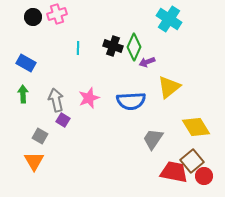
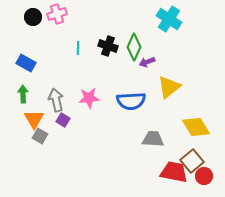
black cross: moved 5 px left
pink star: rotated 15 degrees clockwise
gray trapezoid: rotated 60 degrees clockwise
orange triangle: moved 42 px up
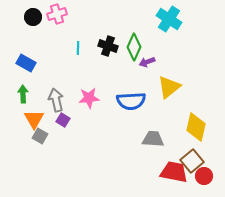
yellow diamond: rotated 44 degrees clockwise
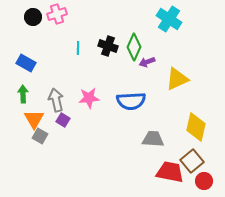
yellow triangle: moved 8 px right, 8 px up; rotated 15 degrees clockwise
red trapezoid: moved 4 px left
red circle: moved 5 px down
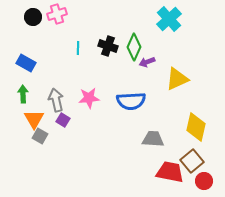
cyan cross: rotated 15 degrees clockwise
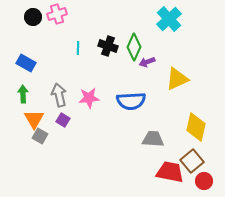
gray arrow: moved 3 px right, 5 px up
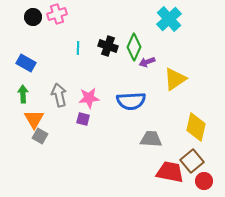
yellow triangle: moved 2 px left; rotated 10 degrees counterclockwise
purple square: moved 20 px right, 1 px up; rotated 16 degrees counterclockwise
gray trapezoid: moved 2 px left
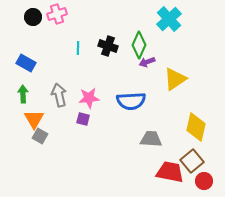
green diamond: moved 5 px right, 2 px up
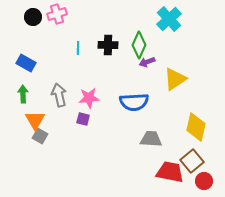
black cross: moved 1 px up; rotated 18 degrees counterclockwise
blue semicircle: moved 3 px right, 1 px down
orange triangle: moved 1 px right, 1 px down
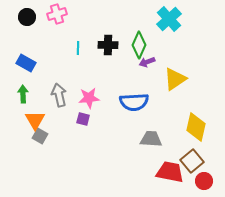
black circle: moved 6 px left
